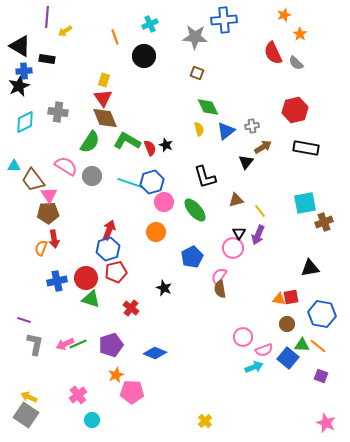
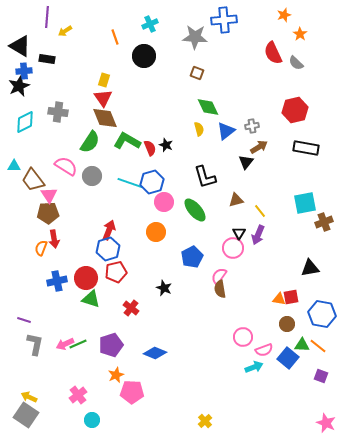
brown arrow at (263, 147): moved 4 px left
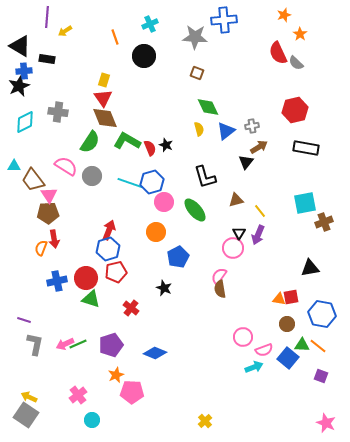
red semicircle at (273, 53): moved 5 px right
blue pentagon at (192, 257): moved 14 px left
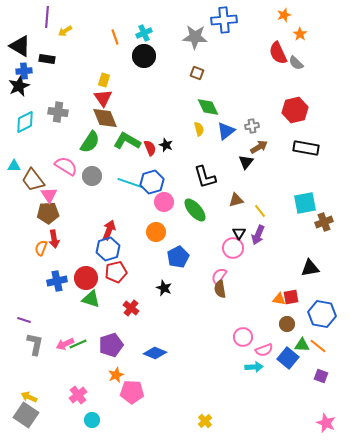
cyan cross at (150, 24): moved 6 px left, 9 px down
cyan arrow at (254, 367): rotated 18 degrees clockwise
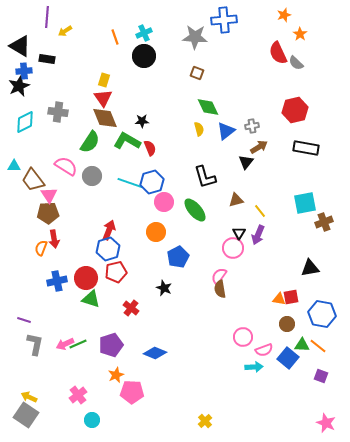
black star at (166, 145): moved 24 px left, 24 px up; rotated 24 degrees counterclockwise
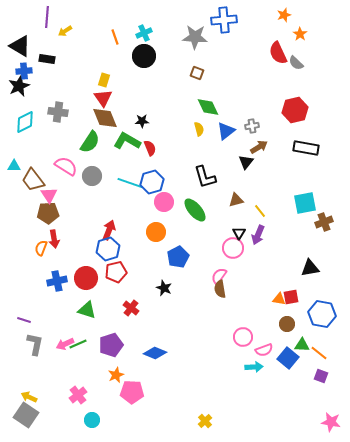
green triangle at (91, 299): moved 4 px left, 11 px down
orange line at (318, 346): moved 1 px right, 7 px down
pink star at (326, 423): moved 5 px right, 1 px up; rotated 12 degrees counterclockwise
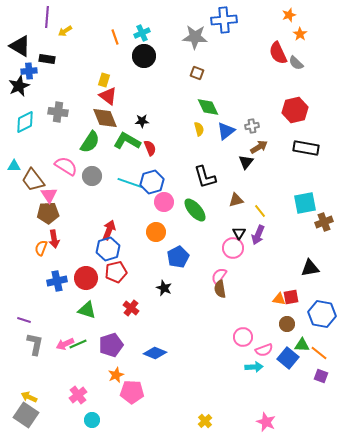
orange star at (284, 15): moved 5 px right
cyan cross at (144, 33): moved 2 px left
blue cross at (24, 71): moved 5 px right
red triangle at (103, 98): moved 5 px right, 2 px up; rotated 18 degrees counterclockwise
pink star at (331, 422): moved 65 px left; rotated 12 degrees clockwise
